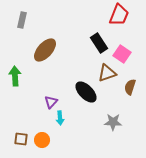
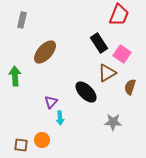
brown ellipse: moved 2 px down
brown triangle: rotated 12 degrees counterclockwise
brown square: moved 6 px down
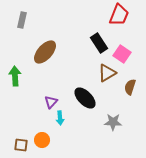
black ellipse: moved 1 px left, 6 px down
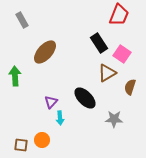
gray rectangle: rotated 42 degrees counterclockwise
gray star: moved 1 px right, 3 px up
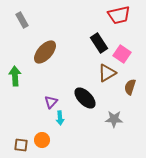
red trapezoid: rotated 55 degrees clockwise
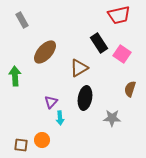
brown triangle: moved 28 px left, 5 px up
brown semicircle: moved 2 px down
black ellipse: rotated 55 degrees clockwise
gray star: moved 2 px left, 1 px up
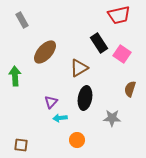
cyan arrow: rotated 88 degrees clockwise
orange circle: moved 35 px right
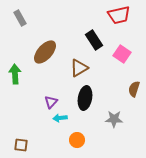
gray rectangle: moved 2 px left, 2 px up
black rectangle: moved 5 px left, 3 px up
green arrow: moved 2 px up
brown semicircle: moved 4 px right
gray star: moved 2 px right, 1 px down
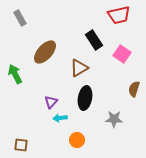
green arrow: rotated 24 degrees counterclockwise
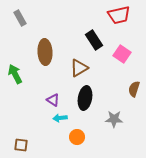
brown ellipse: rotated 45 degrees counterclockwise
purple triangle: moved 2 px right, 2 px up; rotated 40 degrees counterclockwise
orange circle: moved 3 px up
